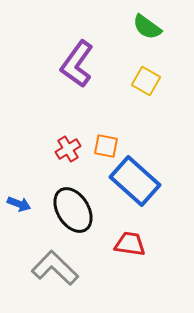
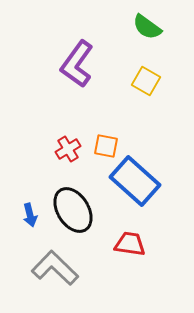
blue arrow: moved 11 px right, 11 px down; rotated 55 degrees clockwise
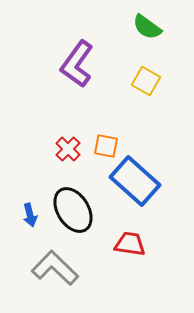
red cross: rotated 15 degrees counterclockwise
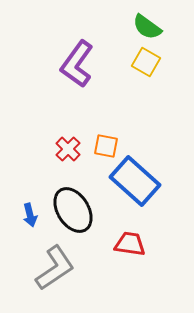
yellow square: moved 19 px up
gray L-shape: rotated 102 degrees clockwise
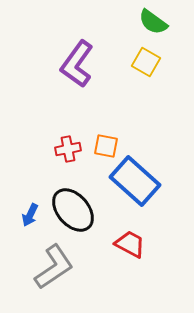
green semicircle: moved 6 px right, 5 px up
red cross: rotated 35 degrees clockwise
black ellipse: rotated 9 degrees counterclockwise
blue arrow: rotated 40 degrees clockwise
red trapezoid: rotated 20 degrees clockwise
gray L-shape: moved 1 px left, 1 px up
